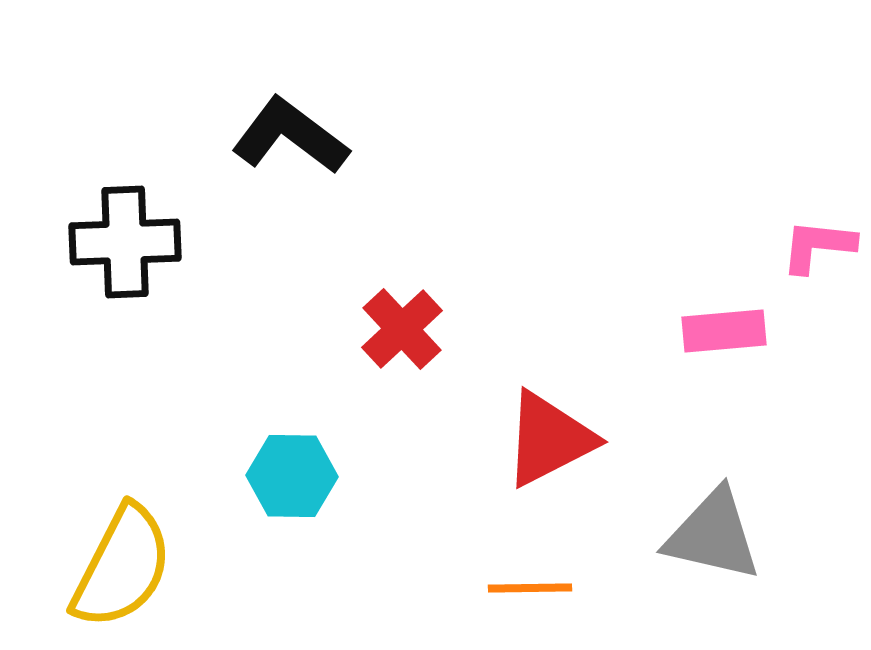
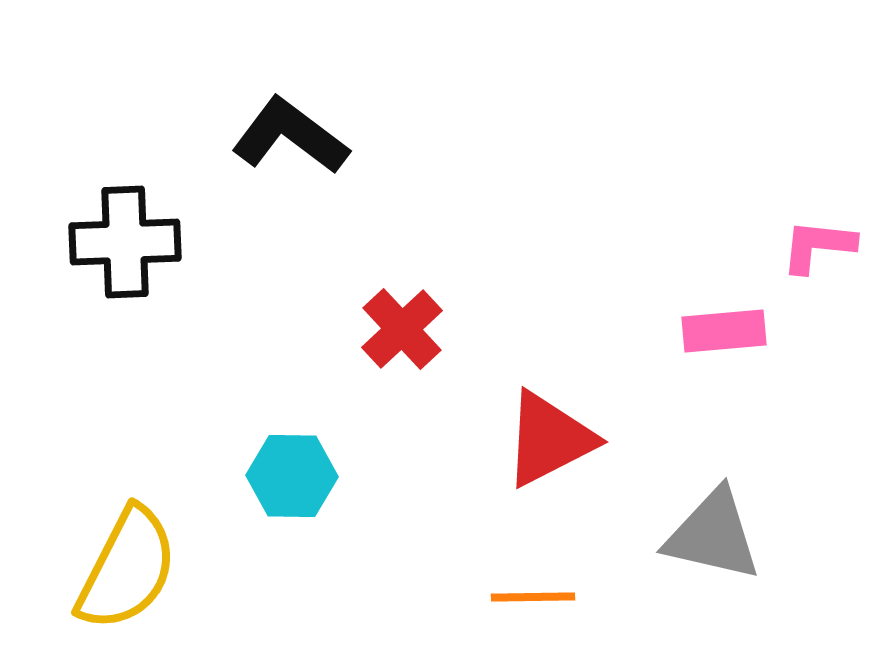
yellow semicircle: moved 5 px right, 2 px down
orange line: moved 3 px right, 9 px down
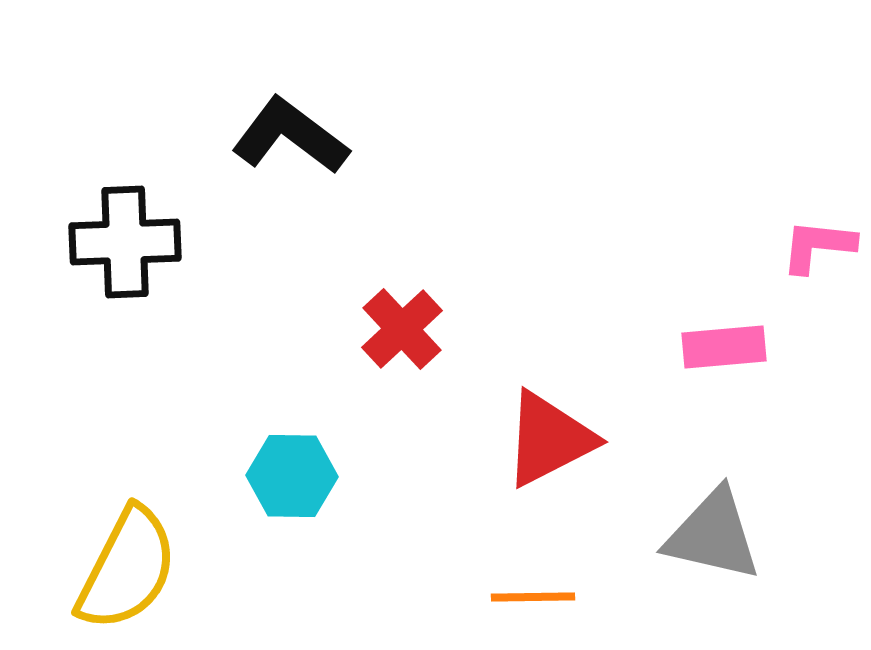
pink rectangle: moved 16 px down
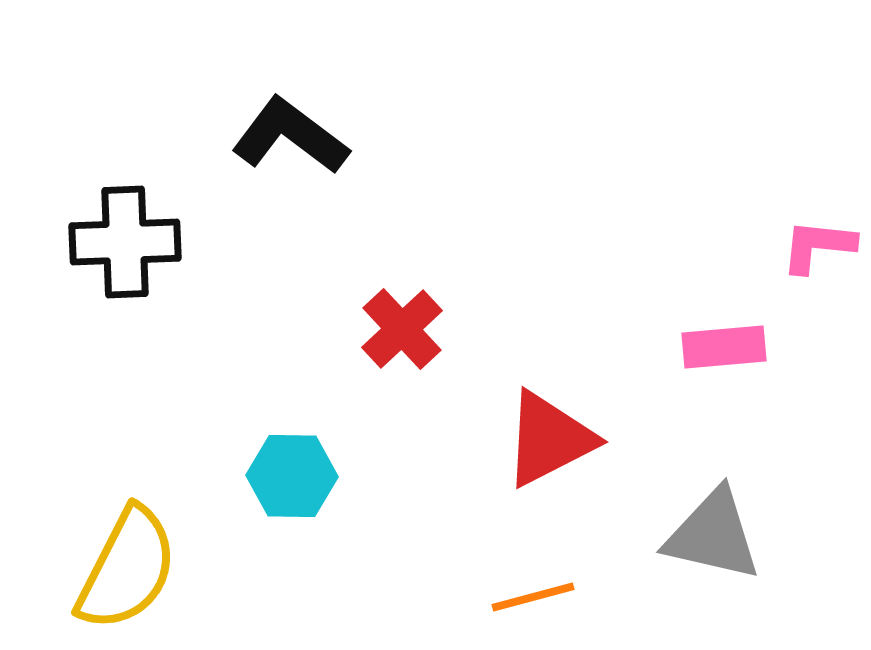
orange line: rotated 14 degrees counterclockwise
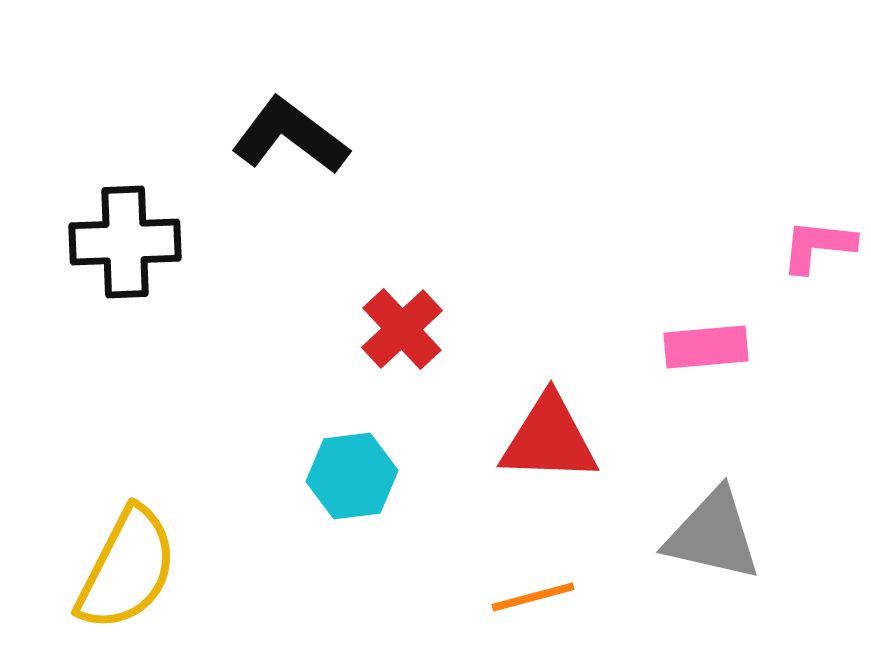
pink rectangle: moved 18 px left
red triangle: rotated 29 degrees clockwise
cyan hexagon: moved 60 px right; rotated 8 degrees counterclockwise
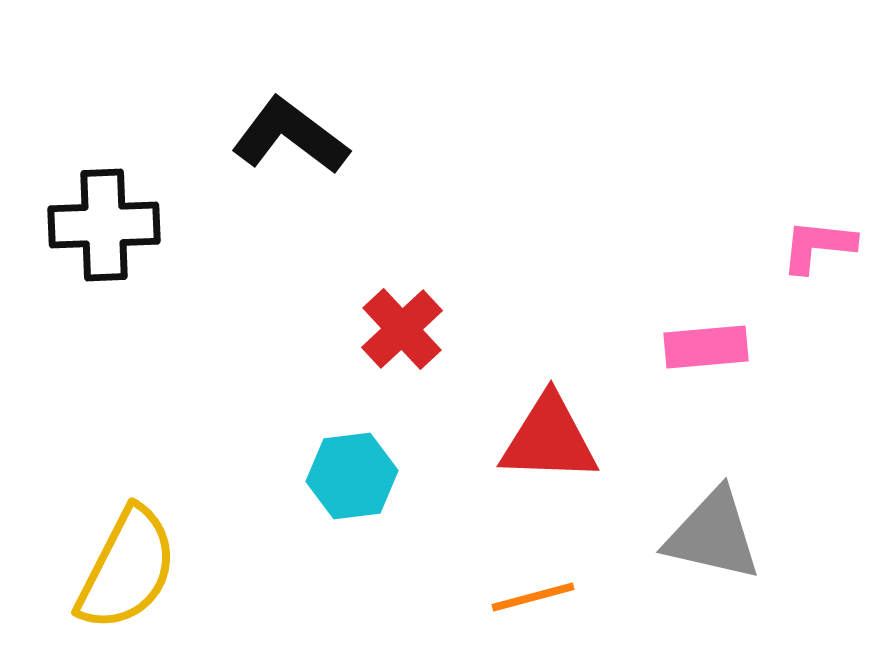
black cross: moved 21 px left, 17 px up
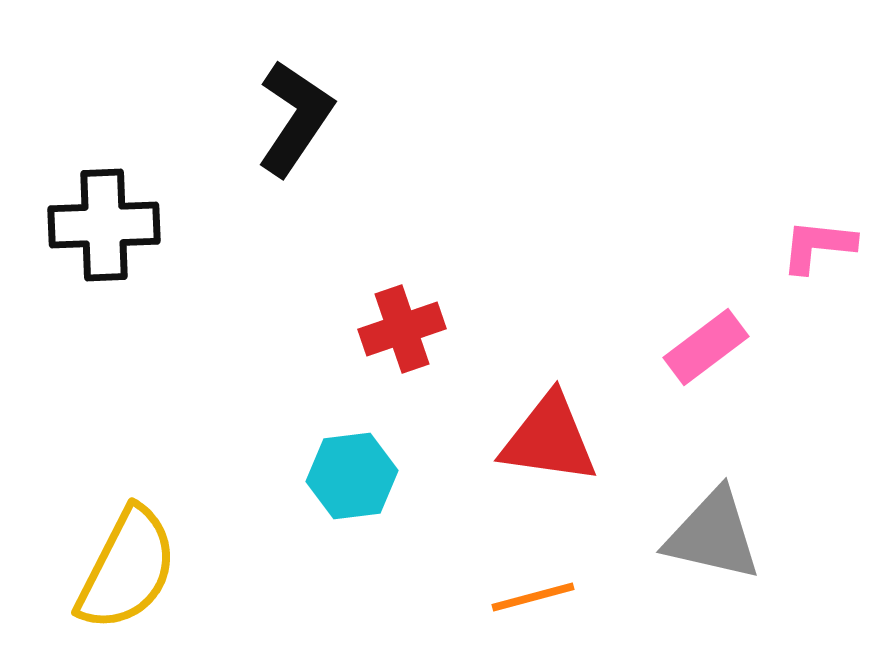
black L-shape: moved 5 px right, 18 px up; rotated 87 degrees clockwise
red cross: rotated 24 degrees clockwise
pink rectangle: rotated 32 degrees counterclockwise
red triangle: rotated 6 degrees clockwise
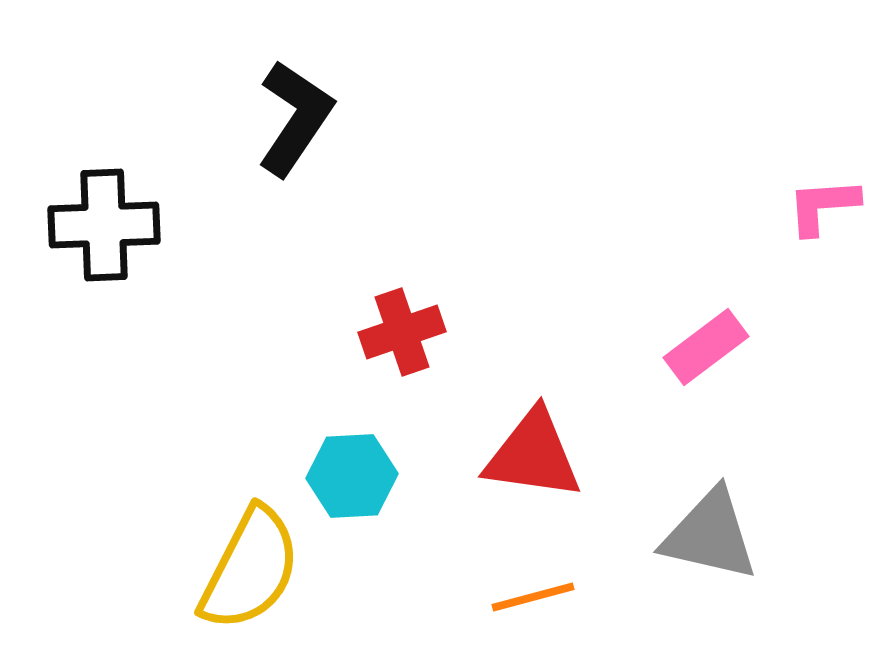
pink L-shape: moved 5 px right, 40 px up; rotated 10 degrees counterclockwise
red cross: moved 3 px down
red triangle: moved 16 px left, 16 px down
cyan hexagon: rotated 4 degrees clockwise
gray triangle: moved 3 px left
yellow semicircle: moved 123 px right
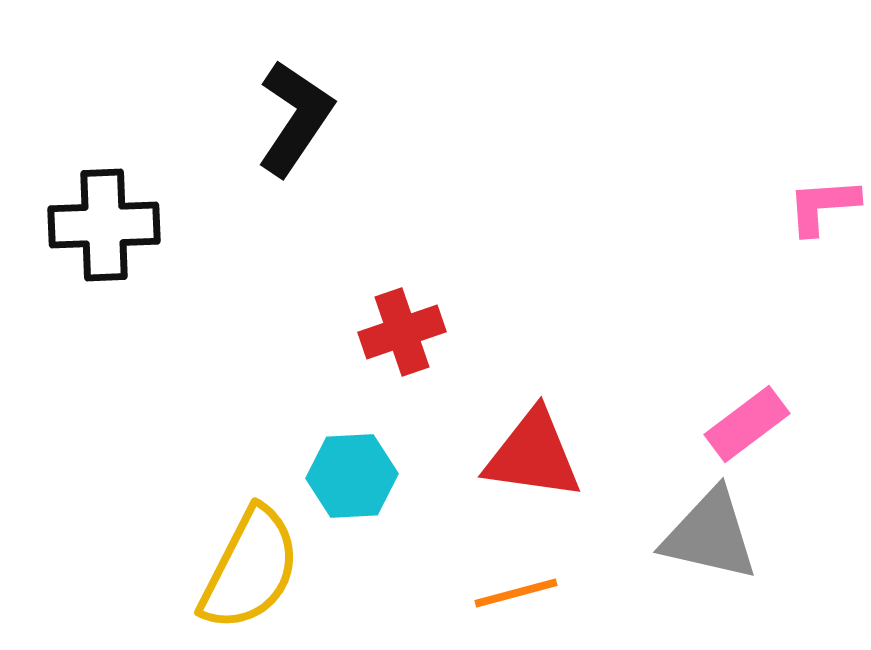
pink rectangle: moved 41 px right, 77 px down
orange line: moved 17 px left, 4 px up
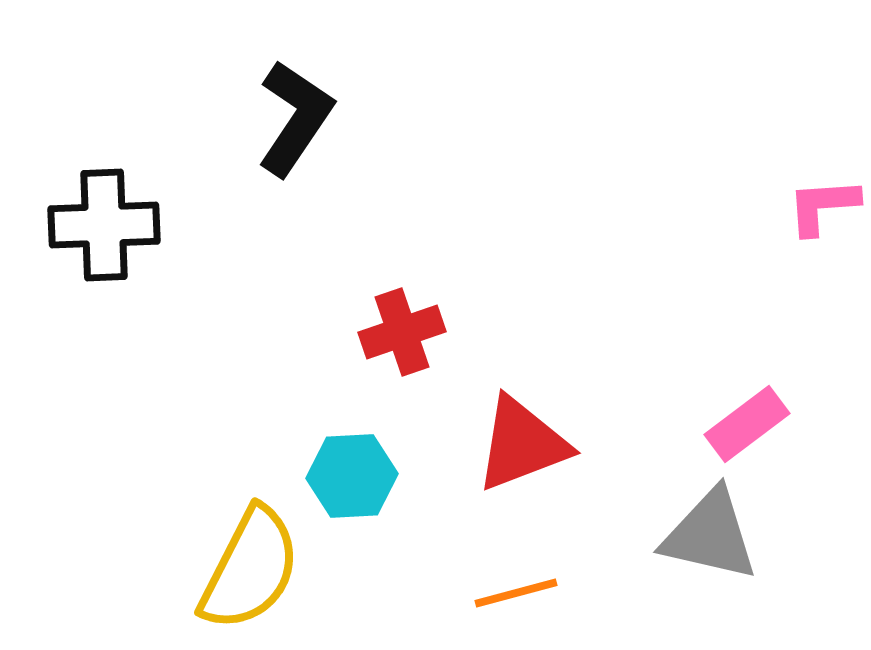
red triangle: moved 11 px left, 11 px up; rotated 29 degrees counterclockwise
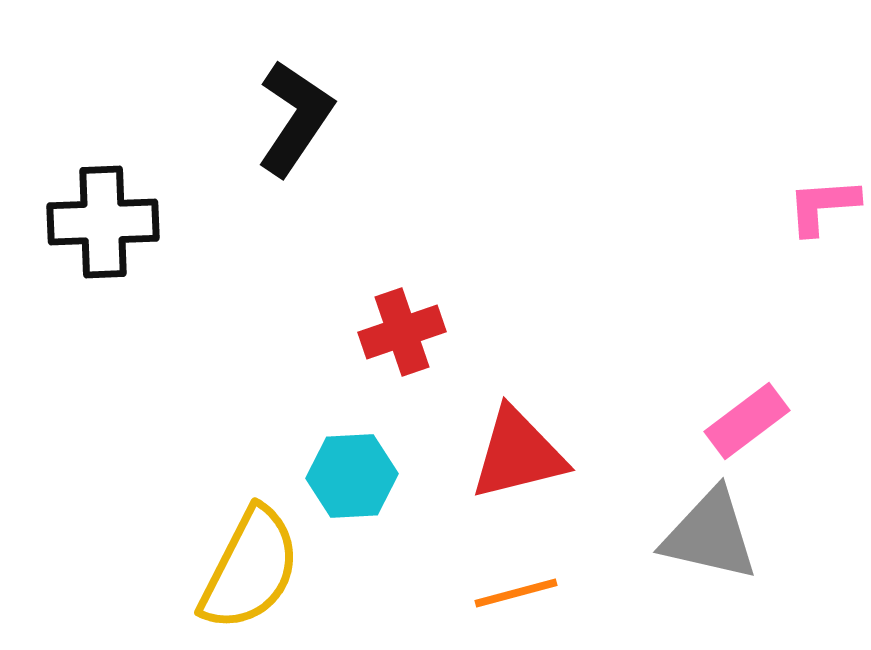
black cross: moved 1 px left, 3 px up
pink rectangle: moved 3 px up
red triangle: moved 4 px left, 10 px down; rotated 7 degrees clockwise
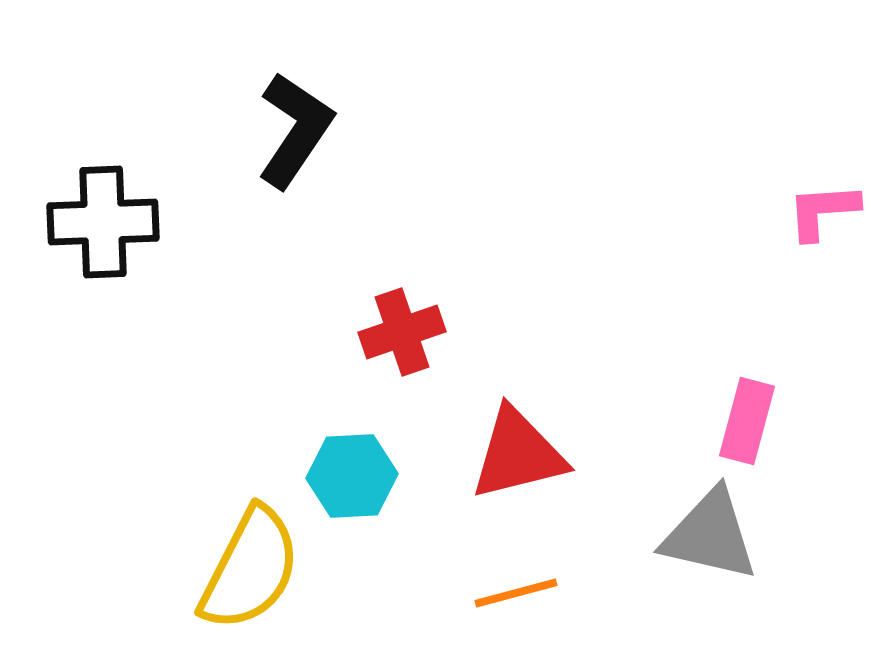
black L-shape: moved 12 px down
pink L-shape: moved 5 px down
pink rectangle: rotated 38 degrees counterclockwise
